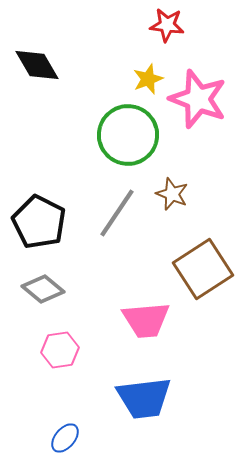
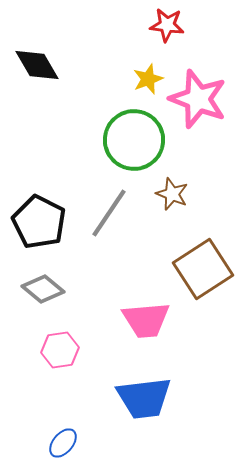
green circle: moved 6 px right, 5 px down
gray line: moved 8 px left
blue ellipse: moved 2 px left, 5 px down
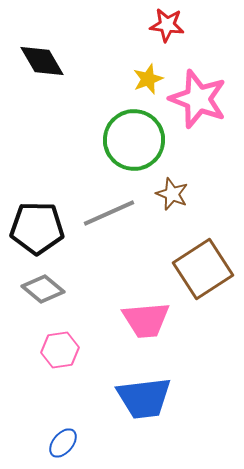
black diamond: moved 5 px right, 4 px up
gray line: rotated 32 degrees clockwise
black pentagon: moved 2 px left, 6 px down; rotated 26 degrees counterclockwise
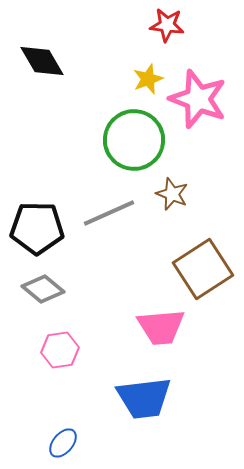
pink trapezoid: moved 15 px right, 7 px down
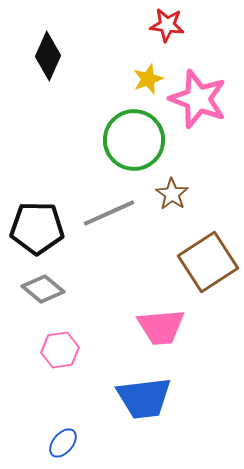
black diamond: moved 6 px right, 5 px up; rotated 54 degrees clockwise
brown star: rotated 12 degrees clockwise
brown square: moved 5 px right, 7 px up
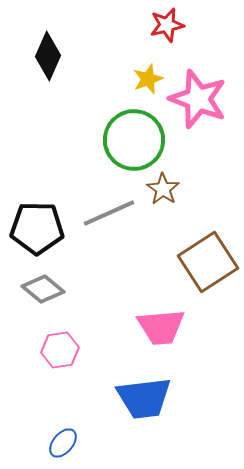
red star: rotated 20 degrees counterclockwise
brown star: moved 9 px left, 5 px up
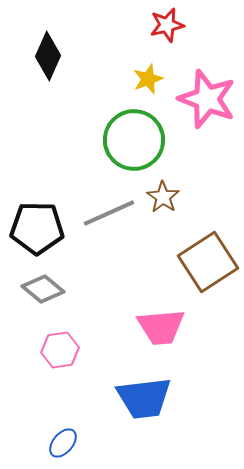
pink star: moved 9 px right
brown star: moved 8 px down
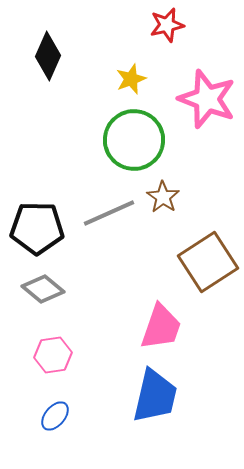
yellow star: moved 17 px left
pink trapezoid: rotated 66 degrees counterclockwise
pink hexagon: moved 7 px left, 5 px down
blue trapezoid: moved 11 px right, 2 px up; rotated 70 degrees counterclockwise
blue ellipse: moved 8 px left, 27 px up
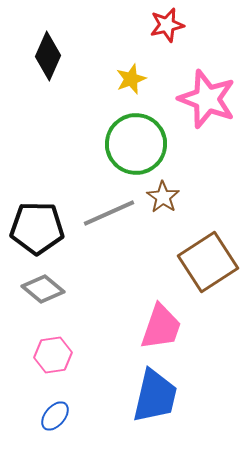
green circle: moved 2 px right, 4 px down
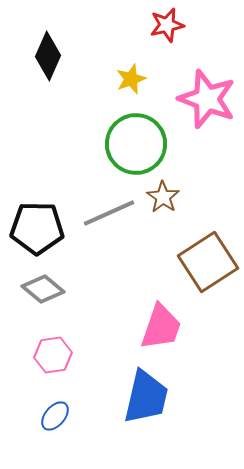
blue trapezoid: moved 9 px left, 1 px down
